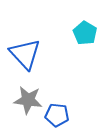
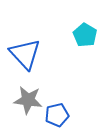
cyan pentagon: moved 2 px down
blue pentagon: rotated 20 degrees counterclockwise
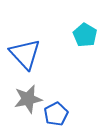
gray star: moved 1 px up; rotated 20 degrees counterclockwise
blue pentagon: moved 1 px left, 1 px up; rotated 15 degrees counterclockwise
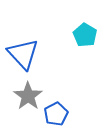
blue triangle: moved 2 px left
gray star: moved 3 px up; rotated 24 degrees counterclockwise
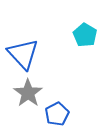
gray star: moved 3 px up
blue pentagon: moved 1 px right
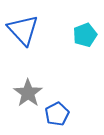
cyan pentagon: rotated 20 degrees clockwise
blue triangle: moved 24 px up
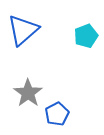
blue triangle: rotated 32 degrees clockwise
cyan pentagon: moved 1 px right, 1 px down
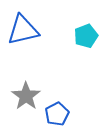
blue triangle: rotated 28 degrees clockwise
gray star: moved 2 px left, 3 px down
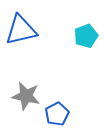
blue triangle: moved 2 px left
gray star: rotated 24 degrees counterclockwise
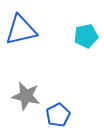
cyan pentagon: rotated 10 degrees clockwise
blue pentagon: moved 1 px right, 1 px down
